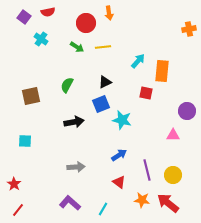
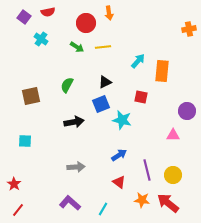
red square: moved 5 px left, 4 px down
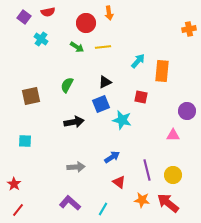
blue arrow: moved 7 px left, 2 px down
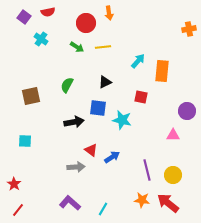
blue square: moved 3 px left, 4 px down; rotated 30 degrees clockwise
red triangle: moved 28 px left, 32 px up
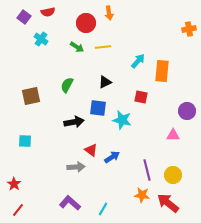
orange star: moved 5 px up
